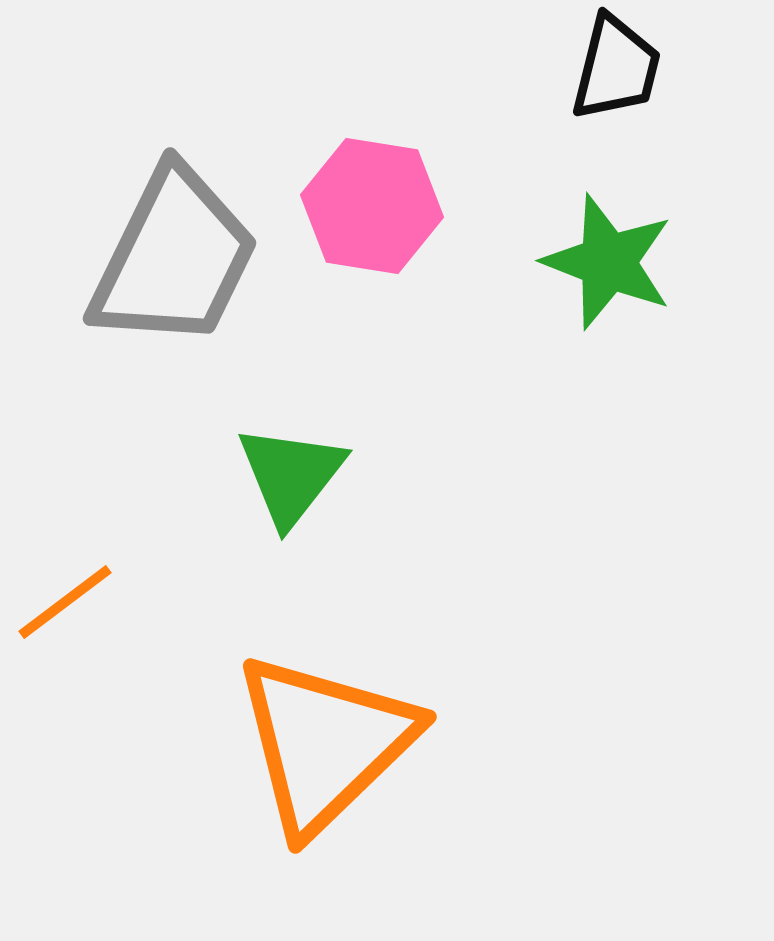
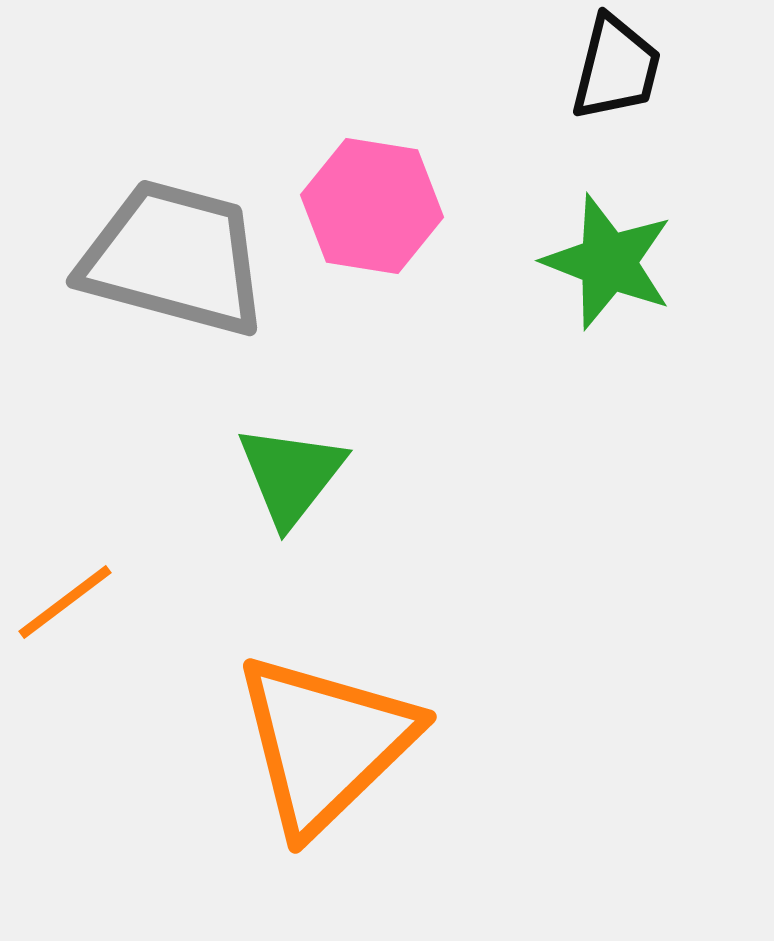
gray trapezoid: rotated 101 degrees counterclockwise
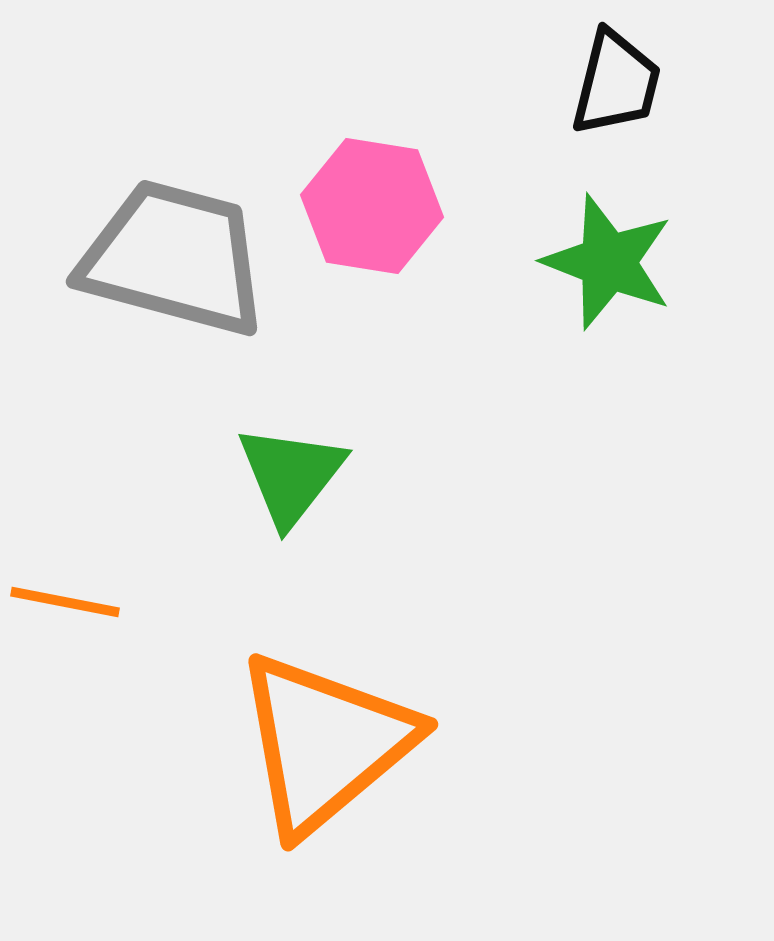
black trapezoid: moved 15 px down
orange line: rotated 48 degrees clockwise
orange triangle: rotated 4 degrees clockwise
